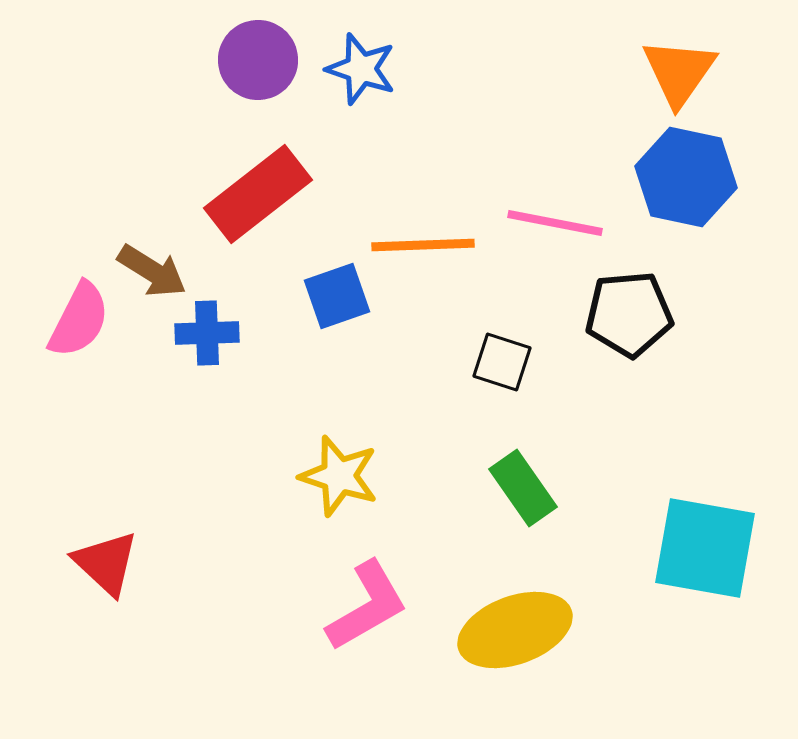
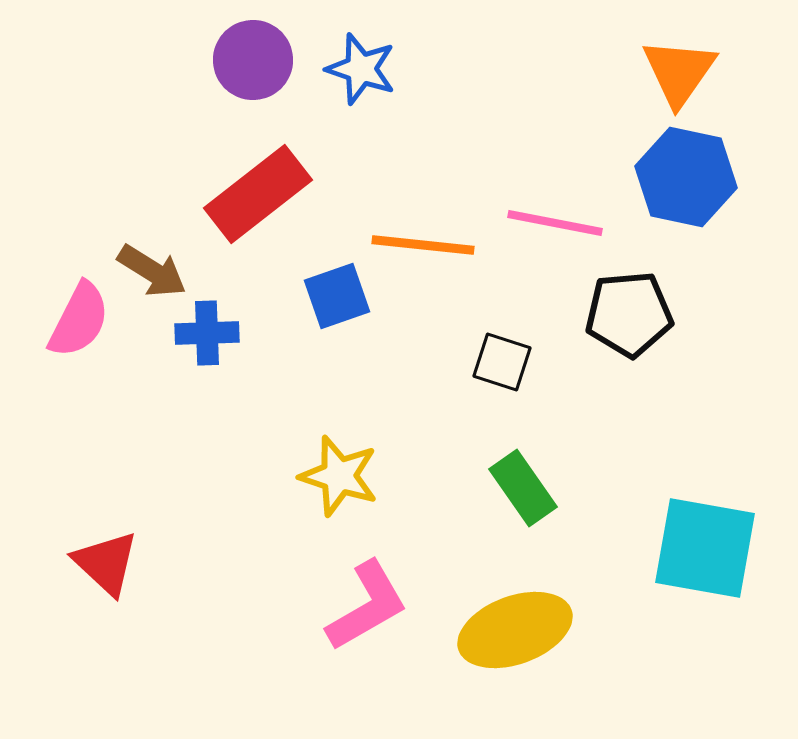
purple circle: moved 5 px left
orange line: rotated 8 degrees clockwise
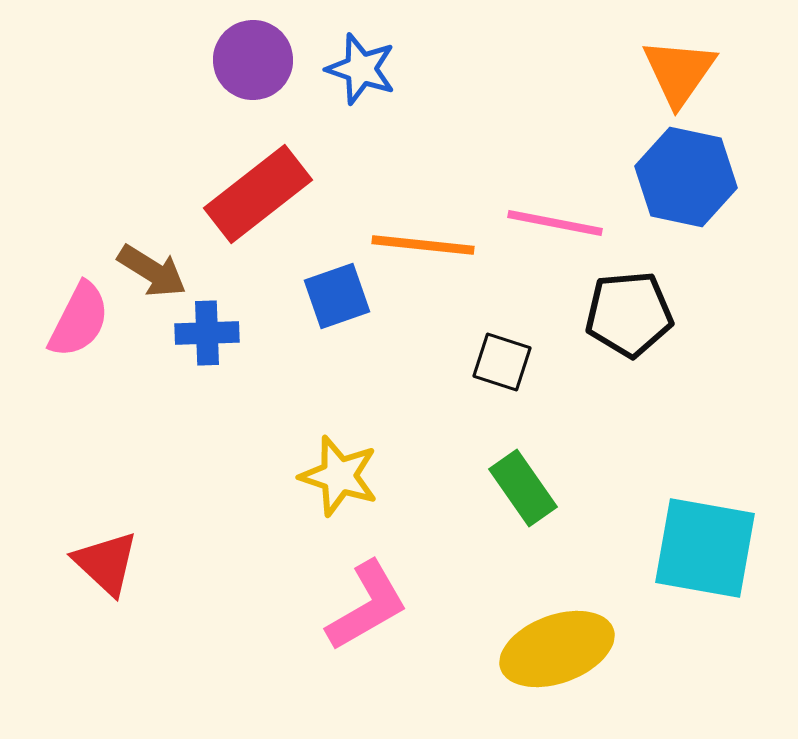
yellow ellipse: moved 42 px right, 19 px down
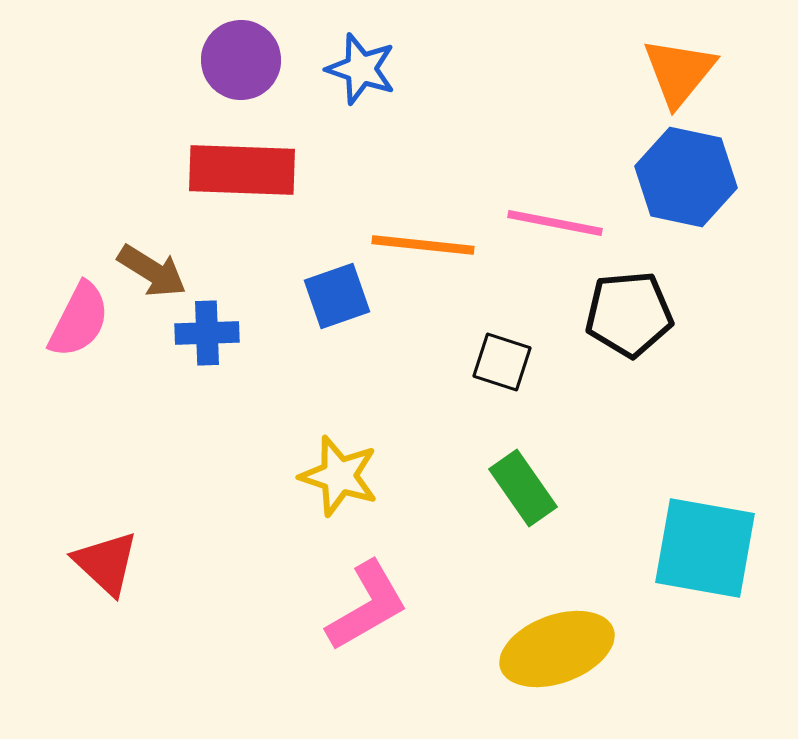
purple circle: moved 12 px left
orange triangle: rotated 4 degrees clockwise
red rectangle: moved 16 px left, 24 px up; rotated 40 degrees clockwise
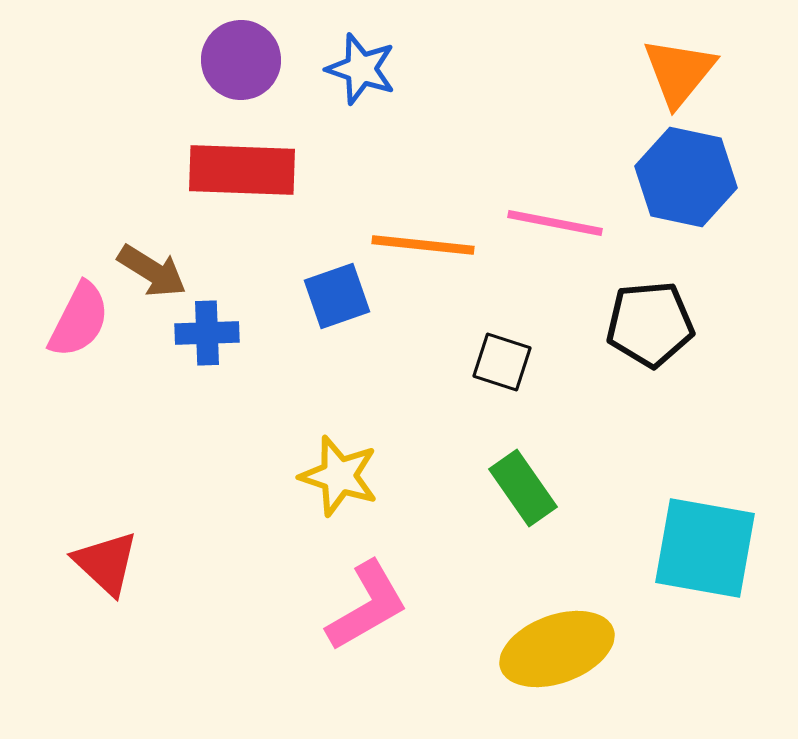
black pentagon: moved 21 px right, 10 px down
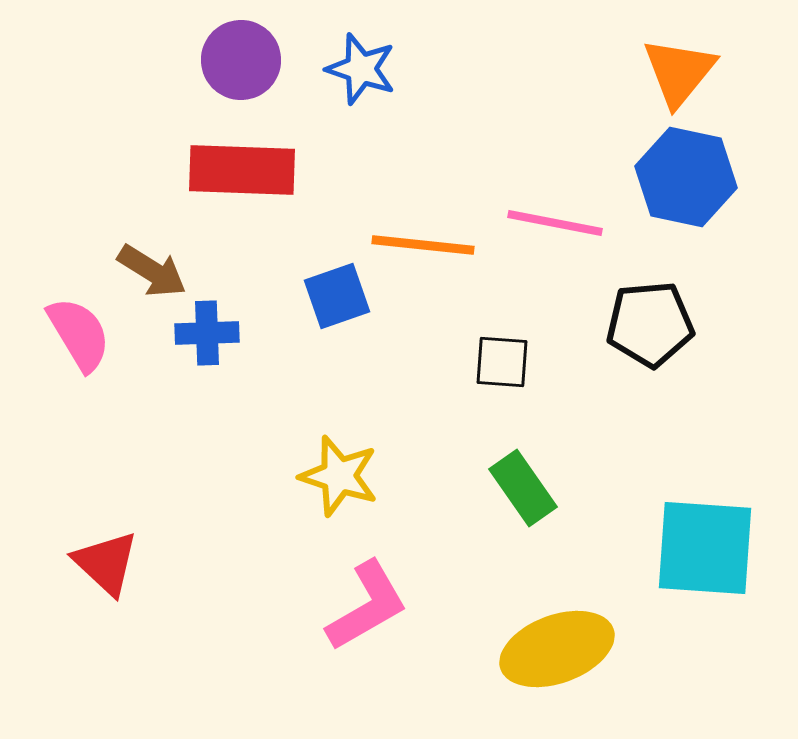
pink semicircle: moved 14 px down; rotated 58 degrees counterclockwise
black square: rotated 14 degrees counterclockwise
cyan square: rotated 6 degrees counterclockwise
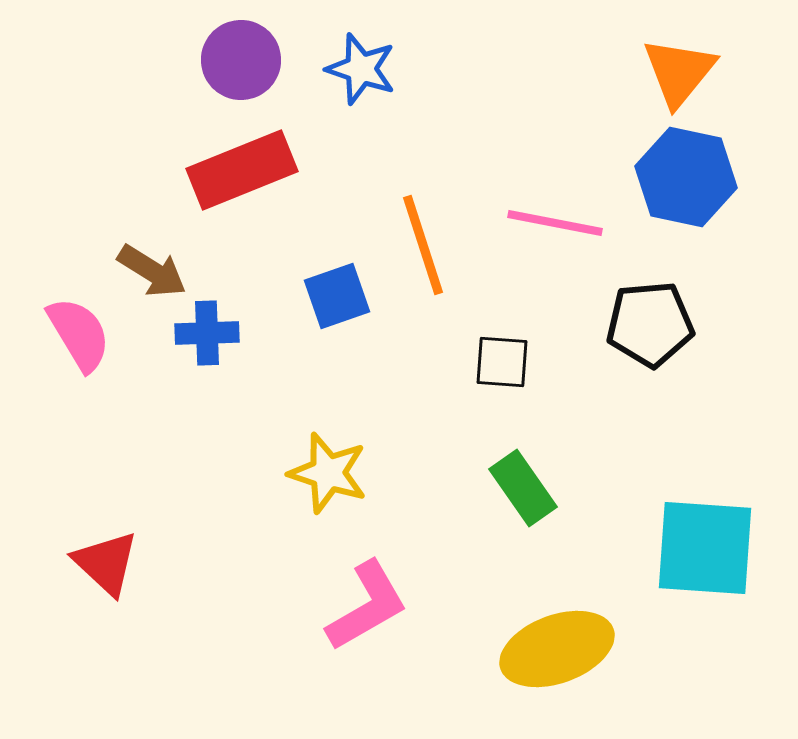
red rectangle: rotated 24 degrees counterclockwise
orange line: rotated 66 degrees clockwise
yellow star: moved 11 px left, 3 px up
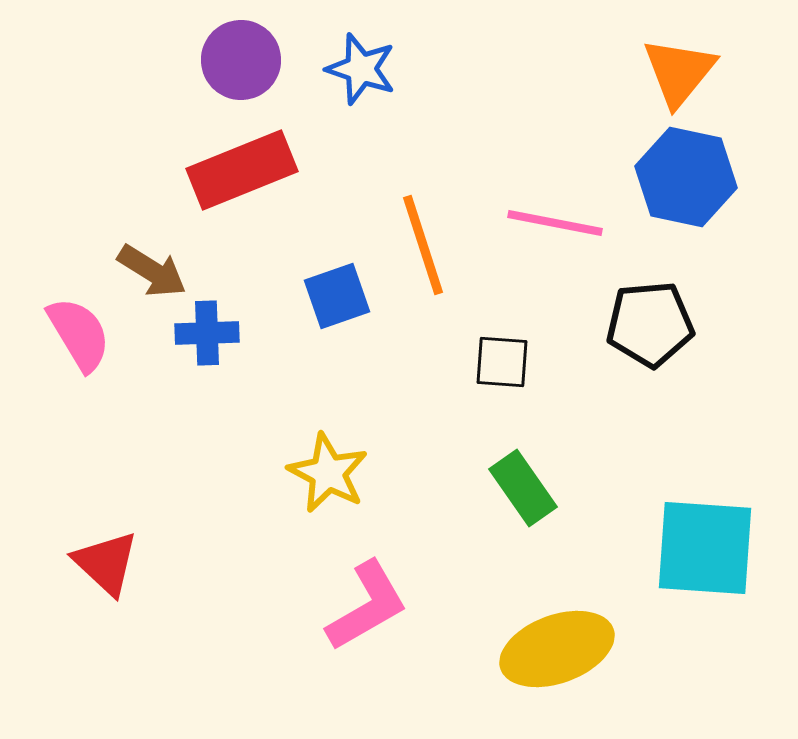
yellow star: rotated 10 degrees clockwise
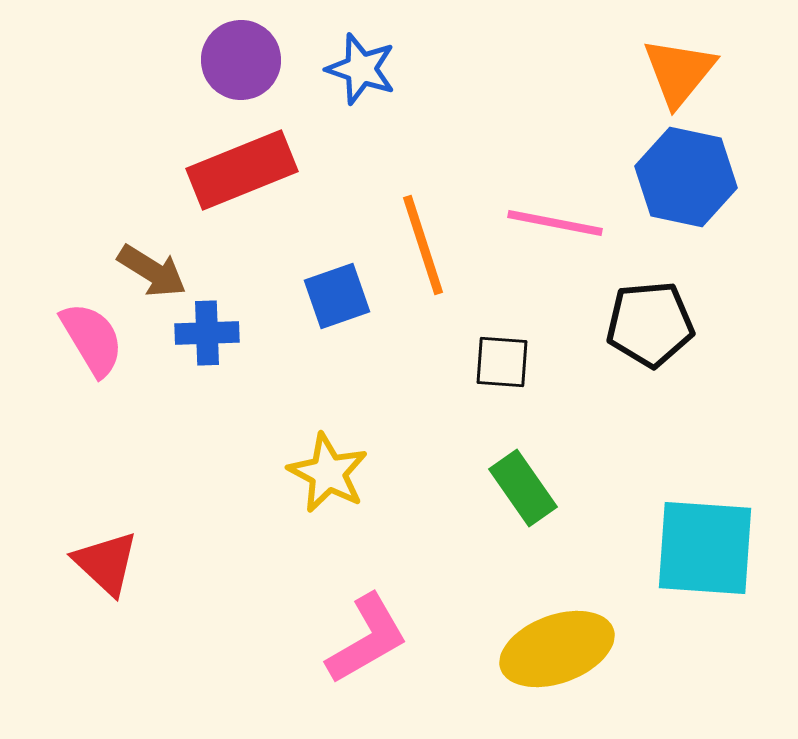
pink semicircle: moved 13 px right, 5 px down
pink L-shape: moved 33 px down
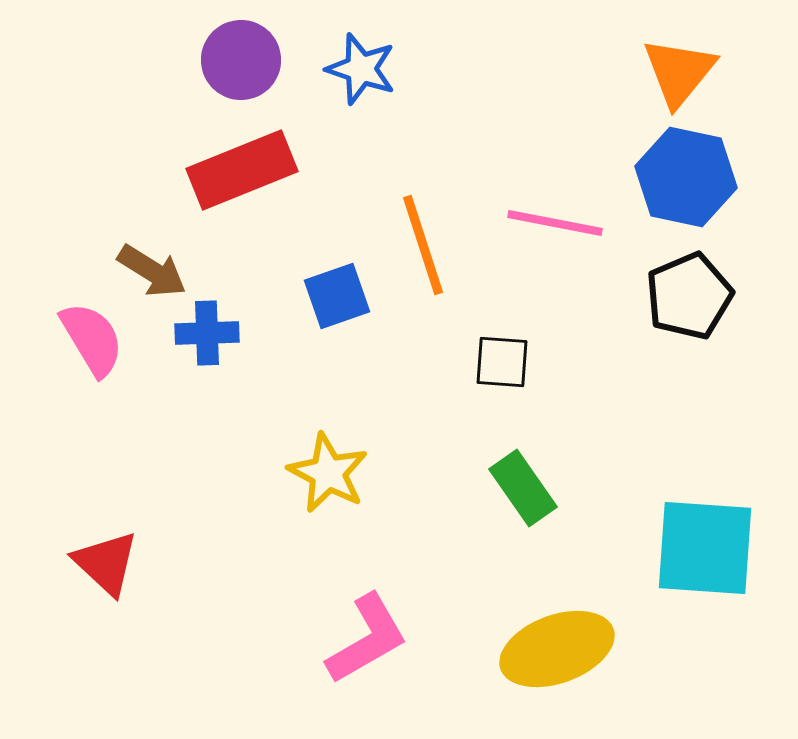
black pentagon: moved 39 px right, 28 px up; rotated 18 degrees counterclockwise
